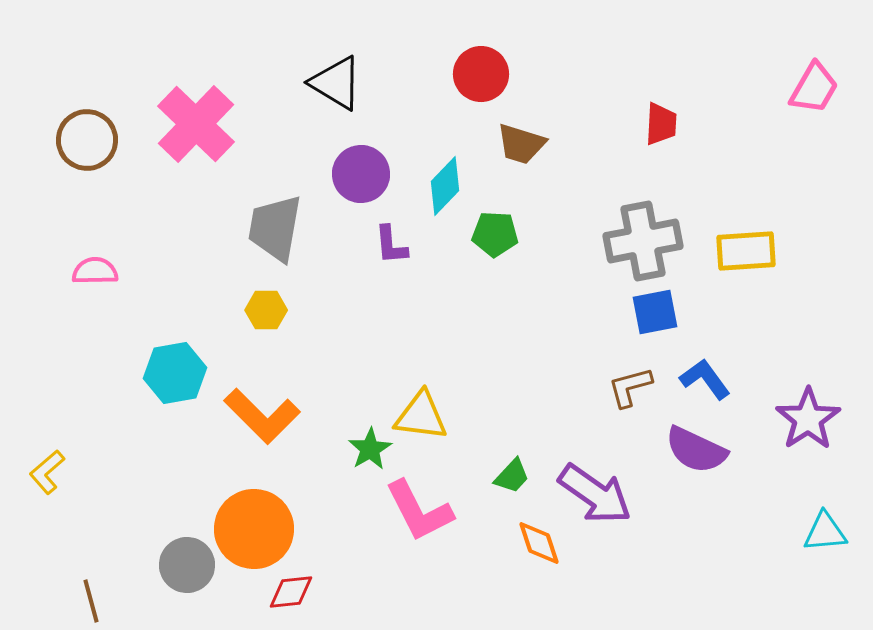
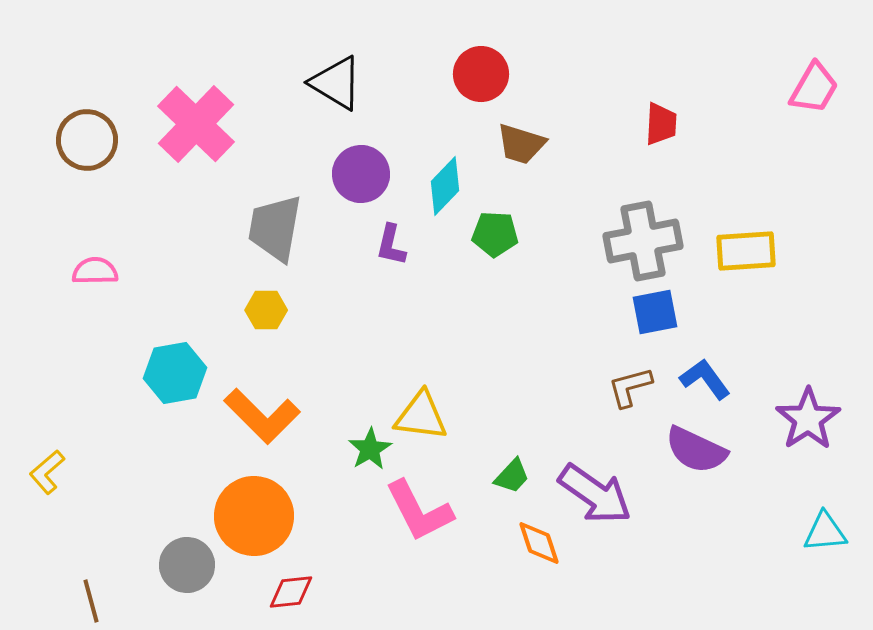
purple L-shape: rotated 18 degrees clockwise
orange circle: moved 13 px up
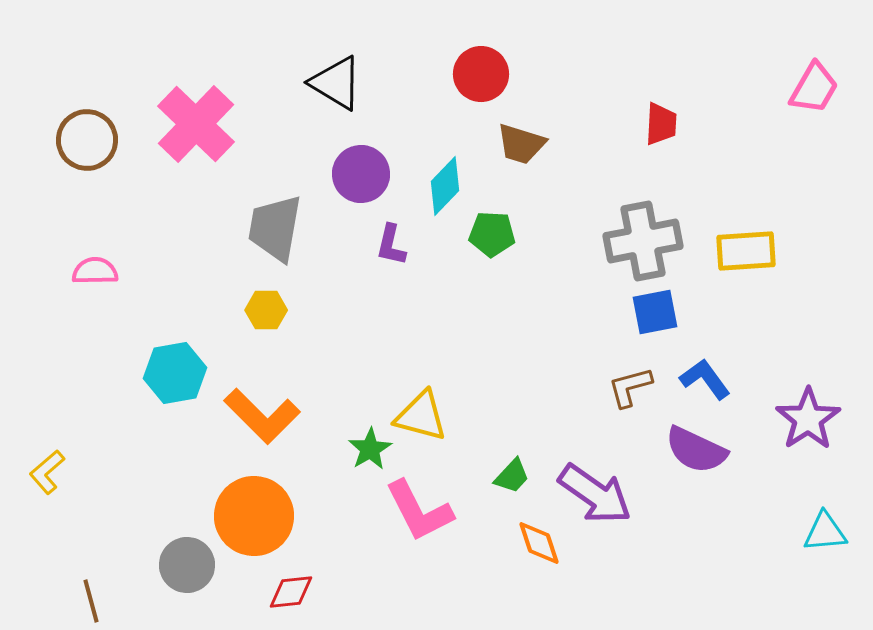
green pentagon: moved 3 px left
yellow triangle: rotated 8 degrees clockwise
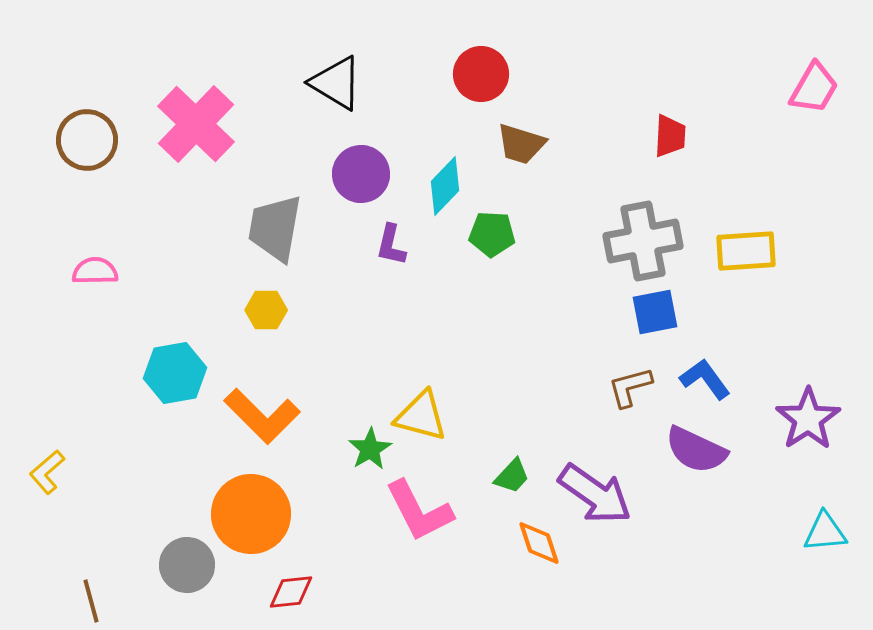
red trapezoid: moved 9 px right, 12 px down
orange circle: moved 3 px left, 2 px up
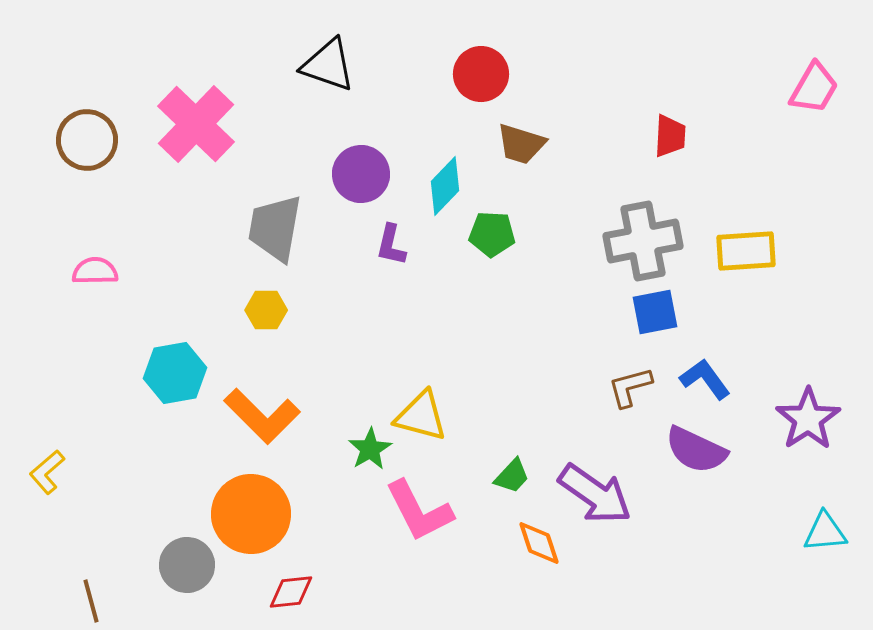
black triangle: moved 8 px left, 18 px up; rotated 12 degrees counterclockwise
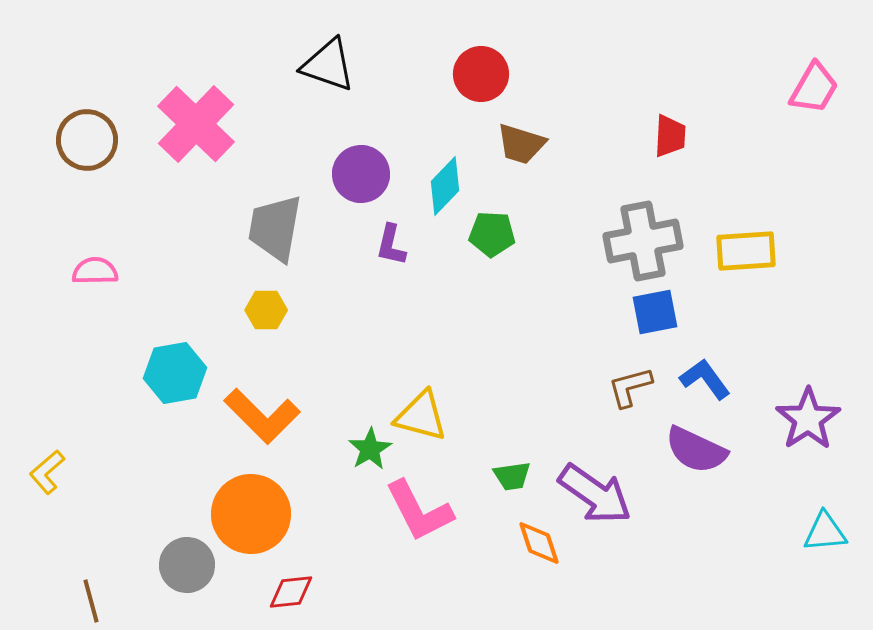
green trapezoid: rotated 39 degrees clockwise
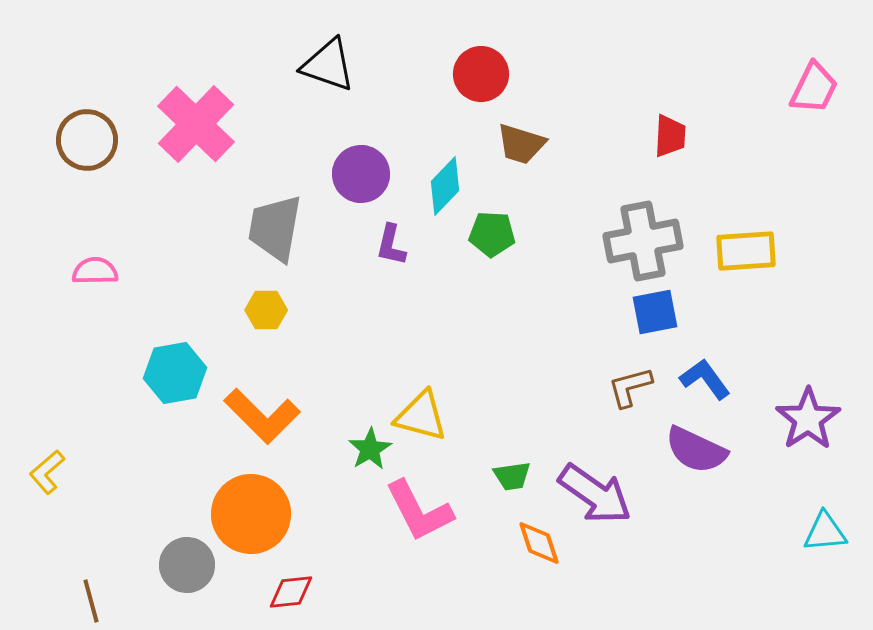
pink trapezoid: rotated 4 degrees counterclockwise
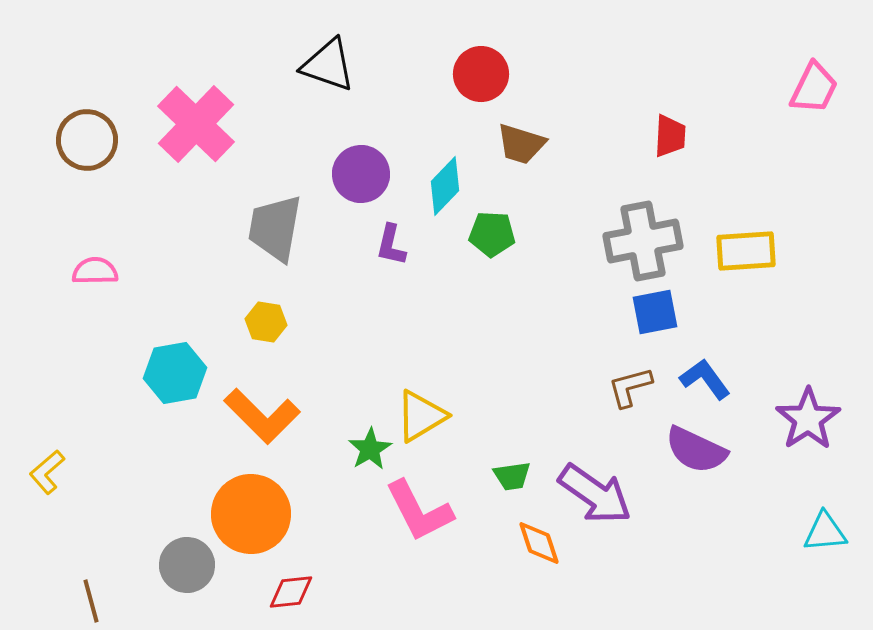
yellow hexagon: moved 12 px down; rotated 9 degrees clockwise
yellow triangle: rotated 46 degrees counterclockwise
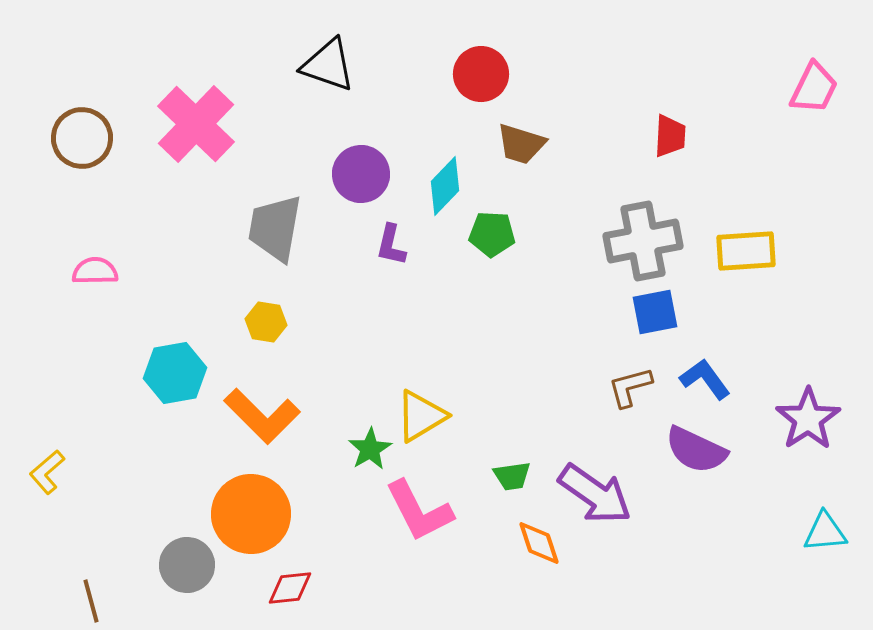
brown circle: moved 5 px left, 2 px up
red diamond: moved 1 px left, 4 px up
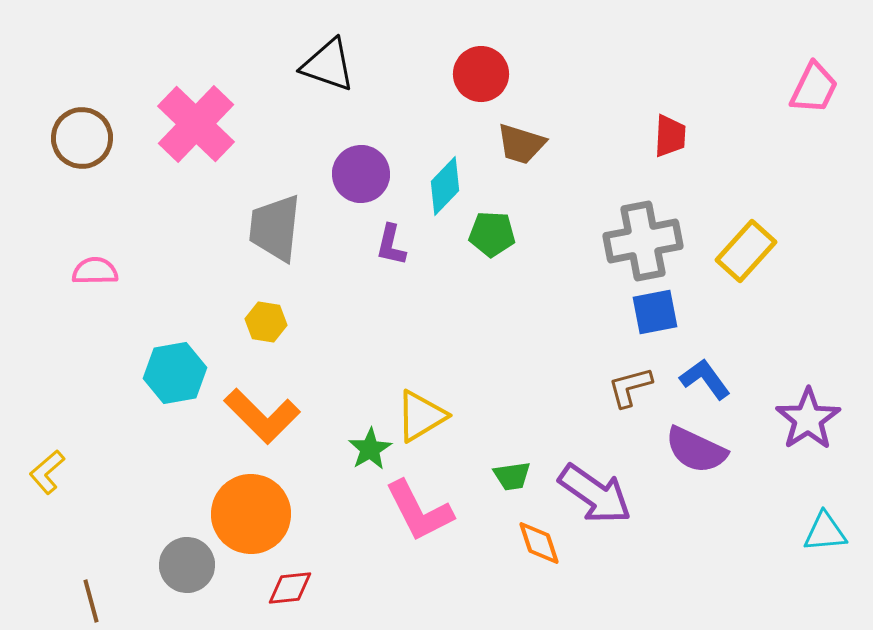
gray trapezoid: rotated 4 degrees counterclockwise
yellow rectangle: rotated 44 degrees counterclockwise
